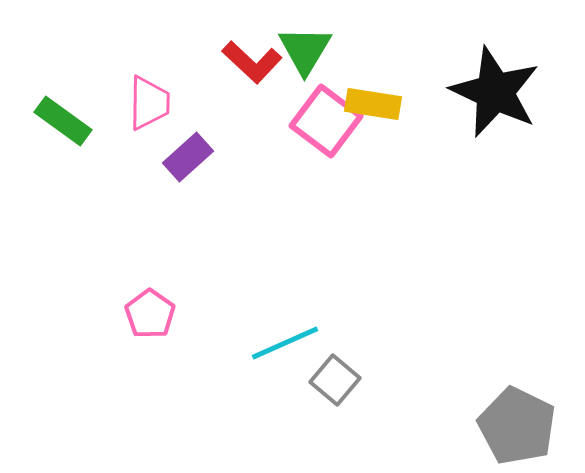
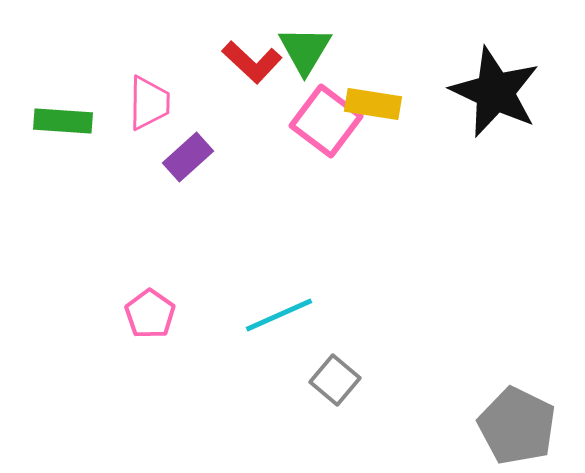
green rectangle: rotated 32 degrees counterclockwise
cyan line: moved 6 px left, 28 px up
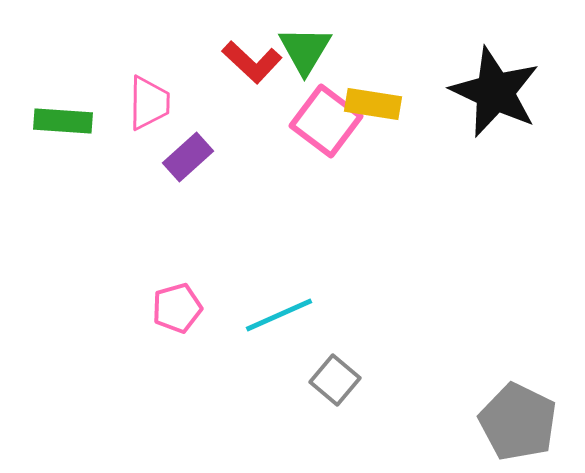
pink pentagon: moved 27 px right, 6 px up; rotated 21 degrees clockwise
gray pentagon: moved 1 px right, 4 px up
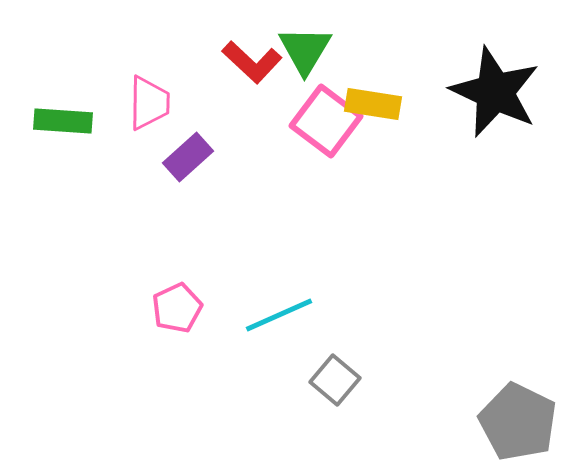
pink pentagon: rotated 9 degrees counterclockwise
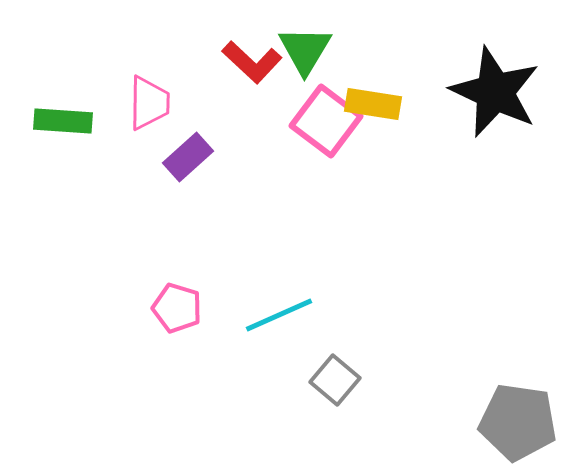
pink pentagon: rotated 30 degrees counterclockwise
gray pentagon: rotated 18 degrees counterclockwise
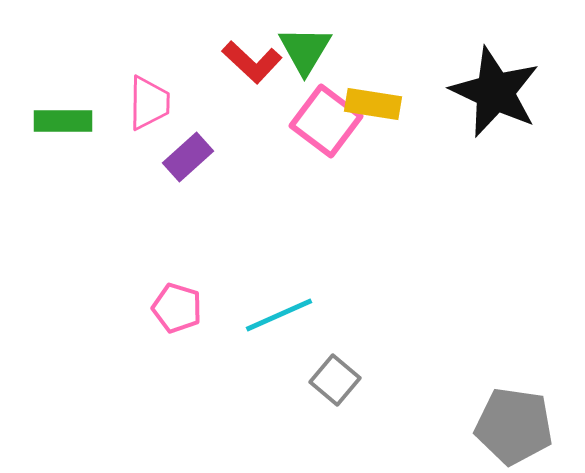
green rectangle: rotated 4 degrees counterclockwise
gray pentagon: moved 4 px left, 4 px down
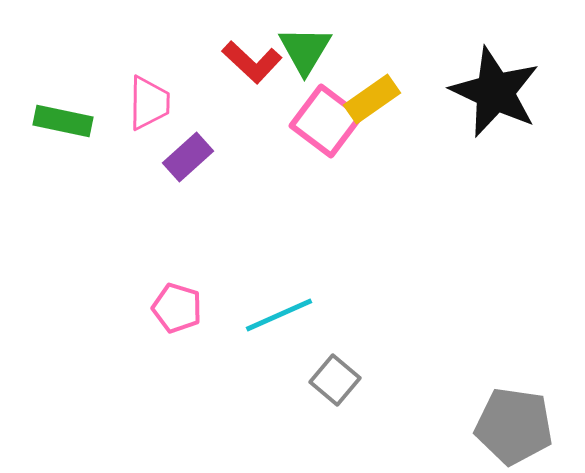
yellow rectangle: moved 1 px left, 5 px up; rotated 44 degrees counterclockwise
green rectangle: rotated 12 degrees clockwise
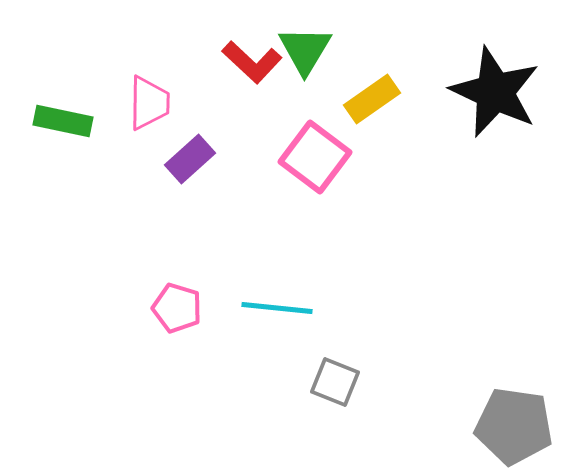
pink square: moved 11 px left, 36 px down
purple rectangle: moved 2 px right, 2 px down
cyan line: moved 2 px left, 7 px up; rotated 30 degrees clockwise
gray square: moved 2 px down; rotated 18 degrees counterclockwise
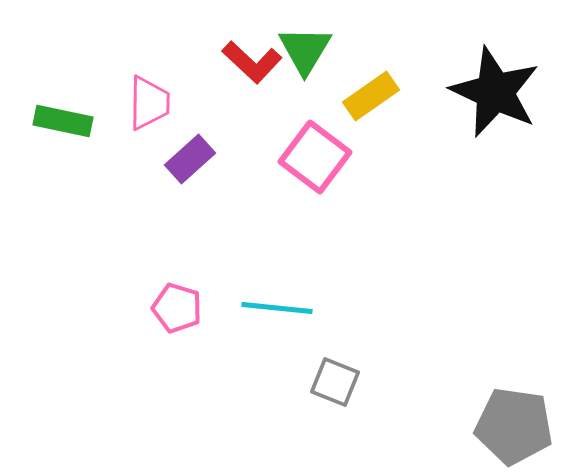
yellow rectangle: moved 1 px left, 3 px up
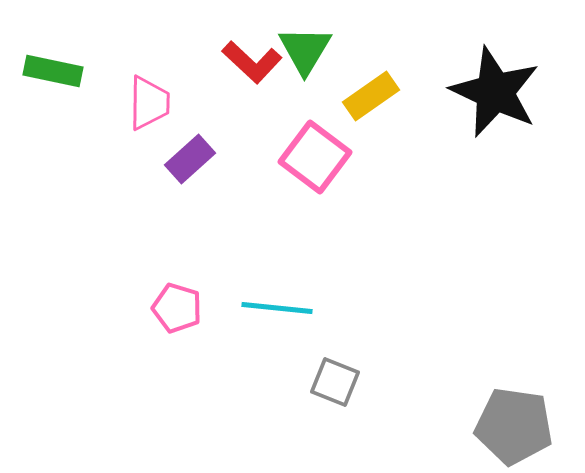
green rectangle: moved 10 px left, 50 px up
